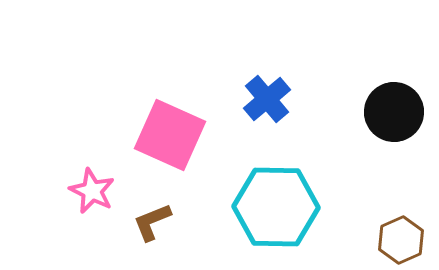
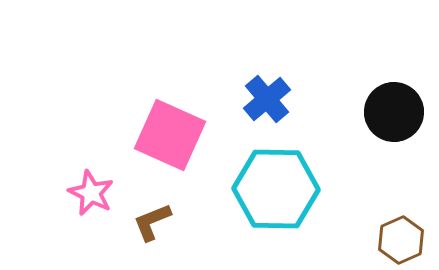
pink star: moved 1 px left, 2 px down
cyan hexagon: moved 18 px up
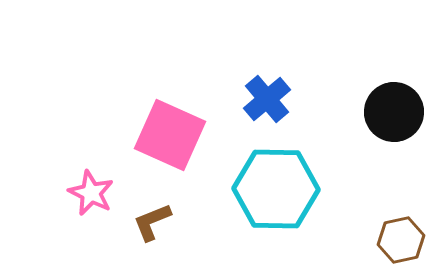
brown hexagon: rotated 12 degrees clockwise
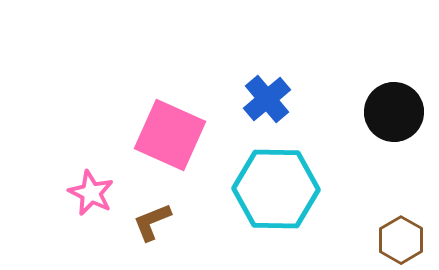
brown hexagon: rotated 18 degrees counterclockwise
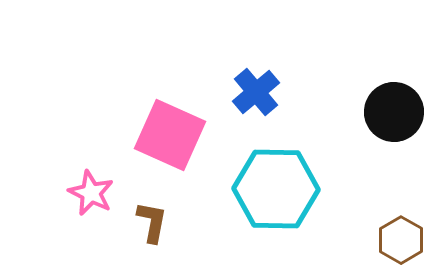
blue cross: moved 11 px left, 7 px up
brown L-shape: rotated 123 degrees clockwise
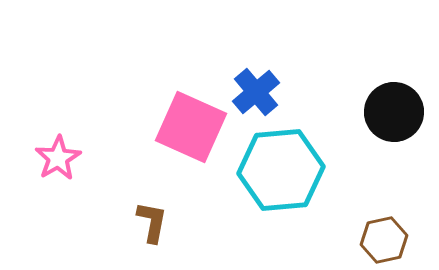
pink square: moved 21 px right, 8 px up
cyan hexagon: moved 5 px right, 19 px up; rotated 6 degrees counterclockwise
pink star: moved 33 px left, 35 px up; rotated 15 degrees clockwise
brown hexagon: moved 17 px left; rotated 18 degrees clockwise
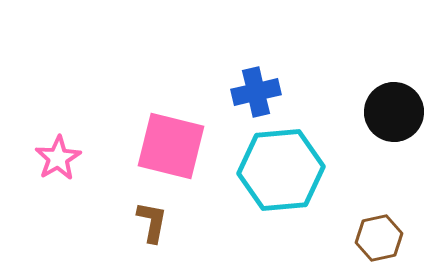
blue cross: rotated 27 degrees clockwise
pink square: moved 20 px left, 19 px down; rotated 10 degrees counterclockwise
brown hexagon: moved 5 px left, 2 px up
